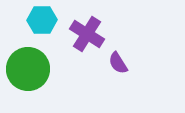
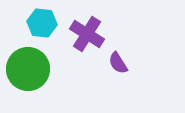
cyan hexagon: moved 3 px down; rotated 8 degrees clockwise
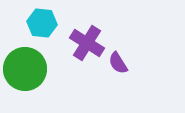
purple cross: moved 9 px down
green circle: moved 3 px left
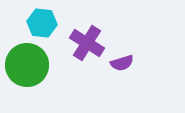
purple semicircle: moved 4 px right; rotated 75 degrees counterclockwise
green circle: moved 2 px right, 4 px up
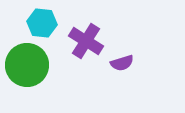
purple cross: moved 1 px left, 2 px up
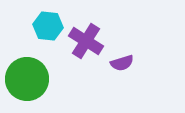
cyan hexagon: moved 6 px right, 3 px down
green circle: moved 14 px down
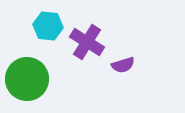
purple cross: moved 1 px right, 1 px down
purple semicircle: moved 1 px right, 2 px down
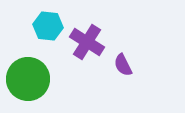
purple semicircle: rotated 80 degrees clockwise
green circle: moved 1 px right
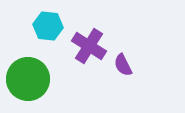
purple cross: moved 2 px right, 4 px down
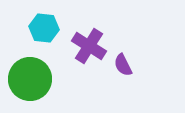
cyan hexagon: moved 4 px left, 2 px down
green circle: moved 2 px right
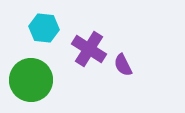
purple cross: moved 3 px down
green circle: moved 1 px right, 1 px down
